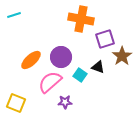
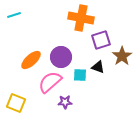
orange cross: moved 1 px up
purple square: moved 4 px left, 1 px down
cyan square: rotated 32 degrees counterclockwise
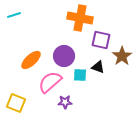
orange cross: moved 1 px left
purple square: rotated 30 degrees clockwise
purple circle: moved 3 px right, 1 px up
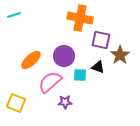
brown star: moved 2 px left, 1 px up
